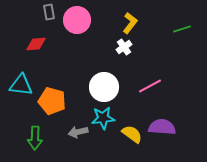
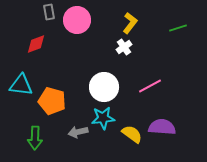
green line: moved 4 px left, 1 px up
red diamond: rotated 15 degrees counterclockwise
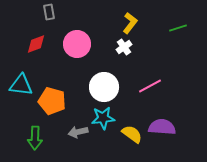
pink circle: moved 24 px down
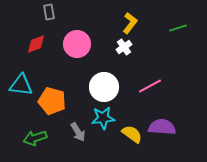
gray arrow: rotated 108 degrees counterclockwise
green arrow: rotated 70 degrees clockwise
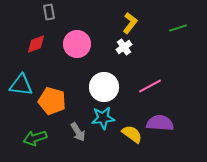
purple semicircle: moved 2 px left, 4 px up
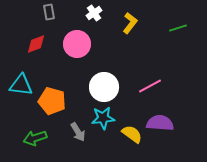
white cross: moved 30 px left, 34 px up
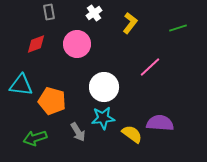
pink line: moved 19 px up; rotated 15 degrees counterclockwise
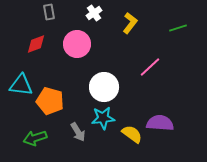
orange pentagon: moved 2 px left
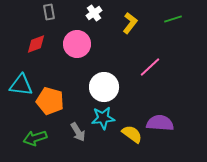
green line: moved 5 px left, 9 px up
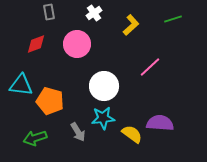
yellow L-shape: moved 1 px right, 2 px down; rotated 10 degrees clockwise
white circle: moved 1 px up
